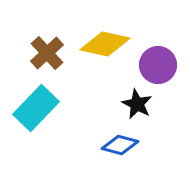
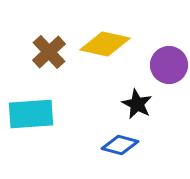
brown cross: moved 2 px right, 1 px up
purple circle: moved 11 px right
cyan rectangle: moved 5 px left, 6 px down; rotated 42 degrees clockwise
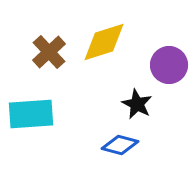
yellow diamond: moved 1 px left, 2 px up; rotated 30 degrees counterclockwise
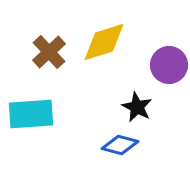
black star: moved 3 px down
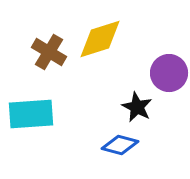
yellow diamond: moved 4 px left, 3 px up
brown cross: rotated 16 degrees counterclockwise
purple circle: moved 8 px down
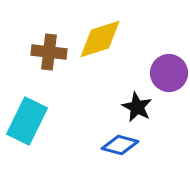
brown cross: rotated 24 degrees counterclockwise
cyan rectangle: moved 4 px left, 7 px down; rotated 60 degrees counterclockwise
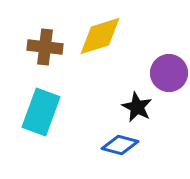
yellow diamond: moved 3 px up
brown cross: moved 4 px left, 5 px up
cyan rectangle: moved 14 px right, 9 px up; rotated 6 degrees counterclockwise
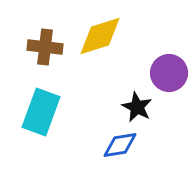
blue diamond: rotated 24 degrees counterclockwise
